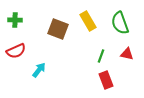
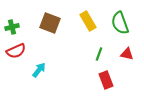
green cross: moved 3 px left, 7 px down; rotated 16 degrees counterclockwise
brown square: moved 8 px left, 6 px up
green line: moved 2 px left, 2 px up
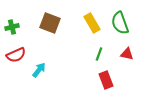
yellow rectangle: moved 4 px right, 2 px down
red semicircle: moved 4 px down
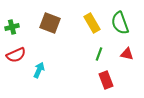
cyan arrow: rotated 14 degrees counterclockwise
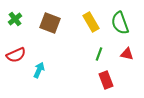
yellow rectangle: moved 1 px left, 1 px up
green cross: moved 3 px right, 8 px up; rotated 24 degrees counterclockwise
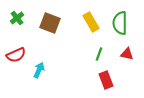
green cross: moved 2 px right, 1 px up
green semicircle: rotated 20 degrees clockwise
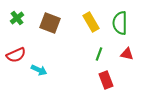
cyan arrow: rotated 91 degrees clockwise
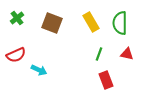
brown square: moved 2 px right
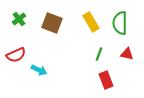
green cross: moved 2 px right, 1 px down
